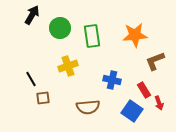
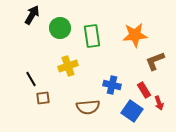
blue cross: moved 5 px down
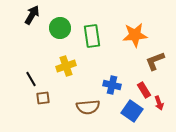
yellow cross: moved 2 px left
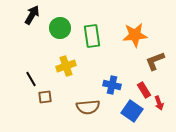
brown square: moved 2 px right, 1 px up
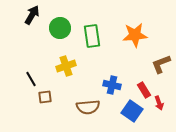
brown L-shape: moved 6 px right, 3 px down
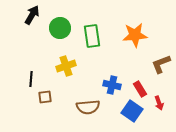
black line: rotated 35 degrees clockwise
red rectangle: moved 4 px left, 1 px up
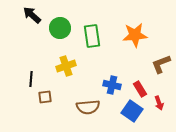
black arrow: rotated 78 degrees counterclockwise
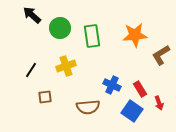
brown L-shape: moved 9 px up; rotated 10 degrees counterclockwise
black line: moved 9 px up; rotated 28 degrees clockwise
blue cross: rotated 12 degrees clockwise
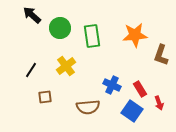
brown L-shape: rotated 40 degrees counterclockwise
yellow cross: rotated 18 degrees counterclockwise
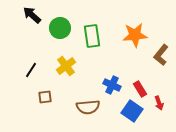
brown L-shape: rotated 20 degrees clockwise
